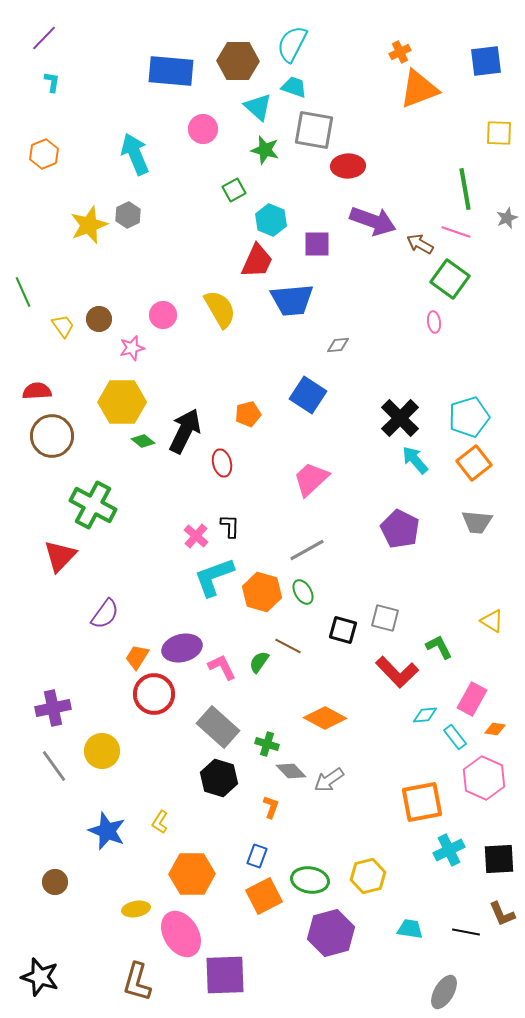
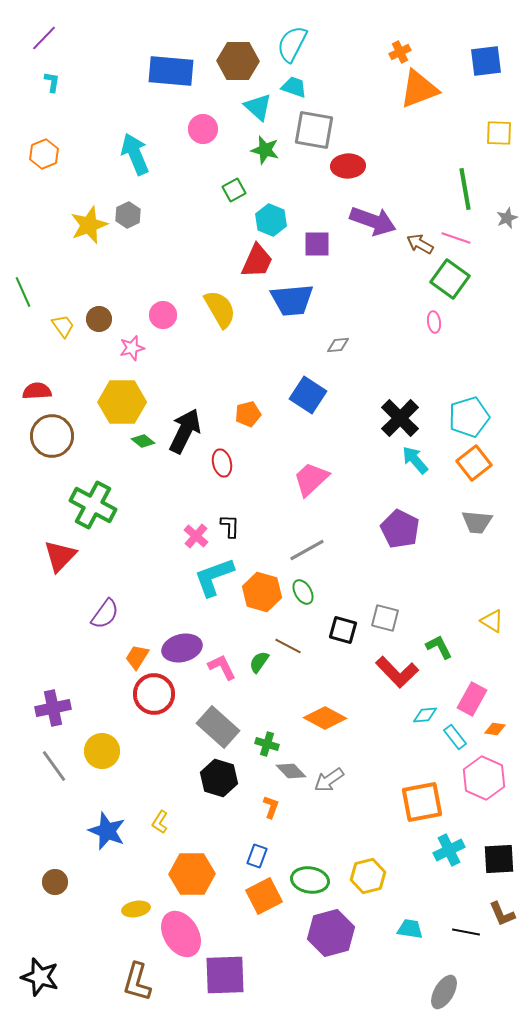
pink line at (456, 232): moved 6 px down
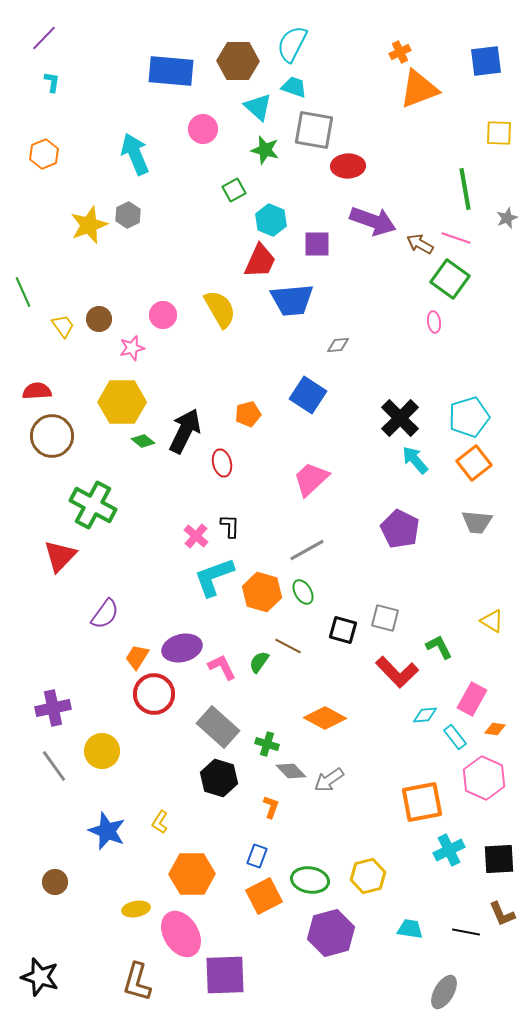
red trapezoid at (257, 261): moved 3 px right
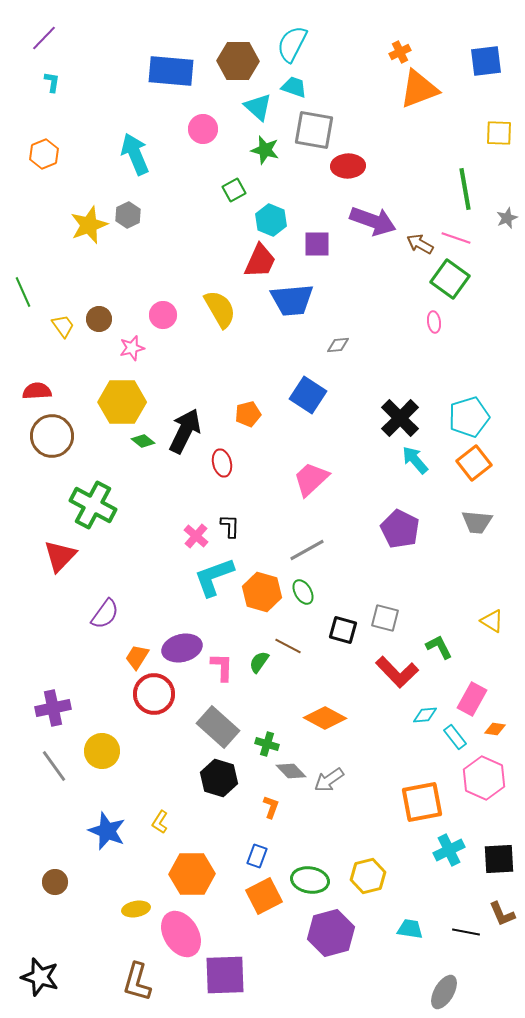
pink L-shape at (222, 667): rotated 28 degrees clockwise
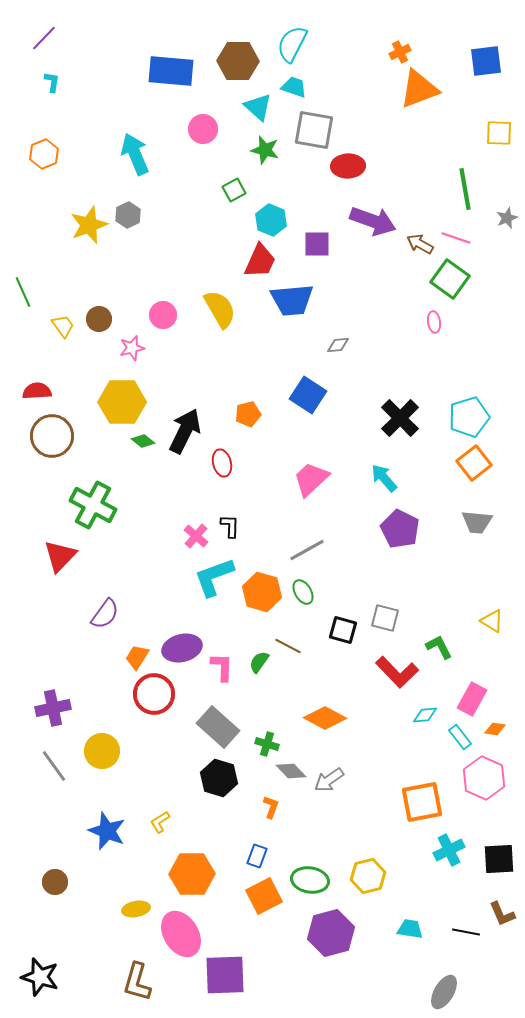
cyan arrow at (415, 460): moved 31 px left, 18 px down
cyan rectangle at (455, 737): moved 5 px right
yellow L-shape at (160, 822): rotated 25 degrees clockwise
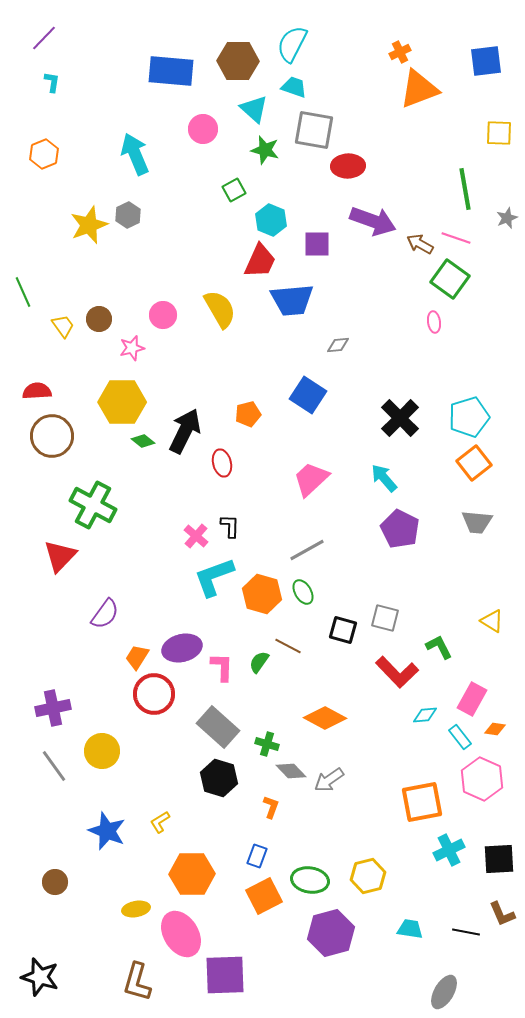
cyan triangle at (258, 107): moved 4 px left, 2 px down
orange hexagon at (262, 592): moved 2 px down
pink hexagon at (484, 778): moved 2 px left, 1 px down
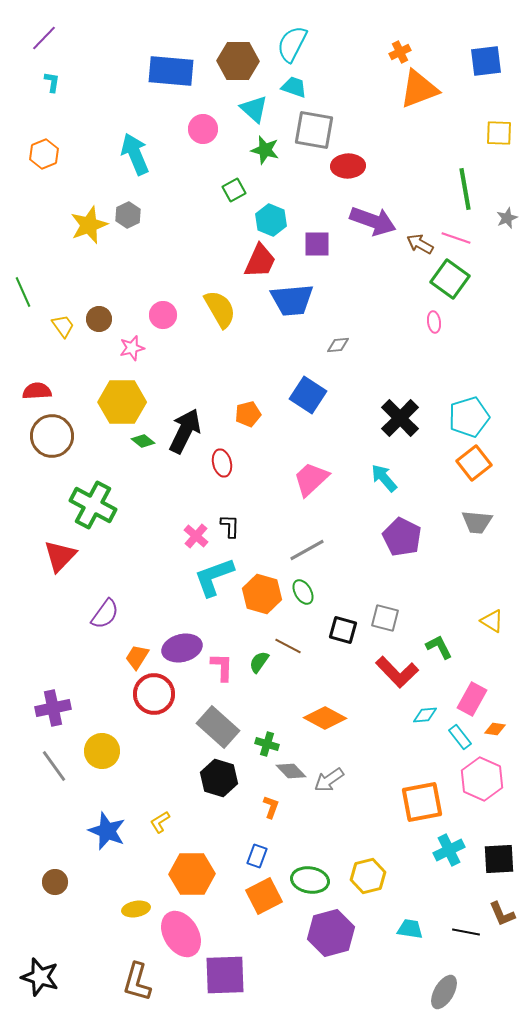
purple pentagon at (400, 529): moved 2 px right, 8 px down
